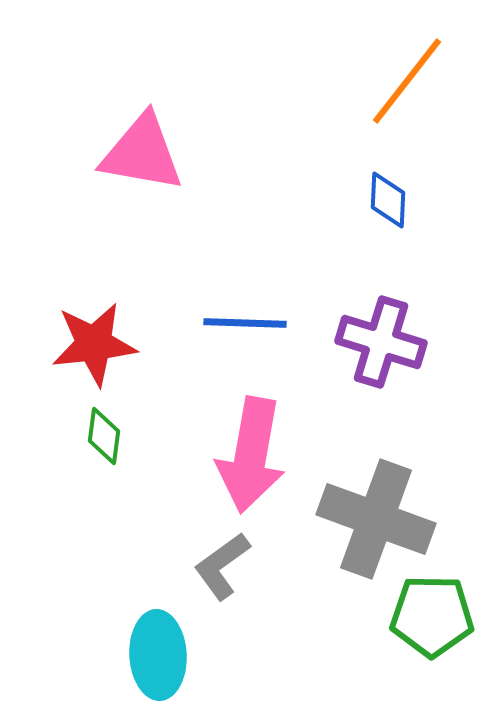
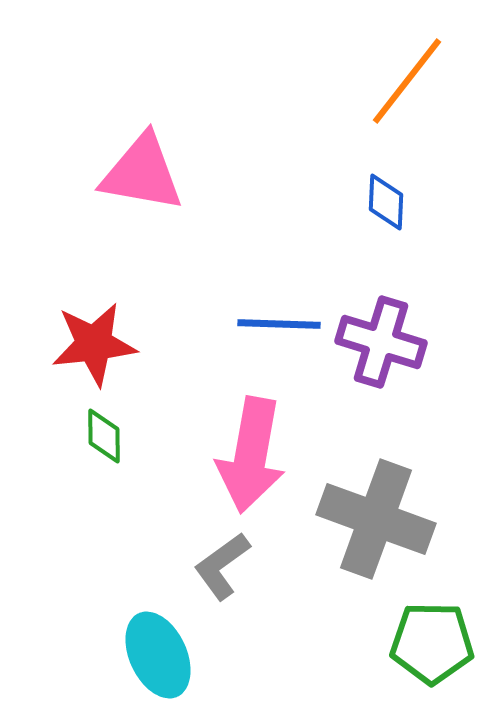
pink triangle: moved 20 px down
blue diamond: moved 2 px left, 2 px down
blue line: moved 34 px right, 1 px down
green diamond: rotated 8 degrees counterclockwise
green pentagon: moved 27 px down
cyan ellipse: rotated 22 degrees counterclockwise
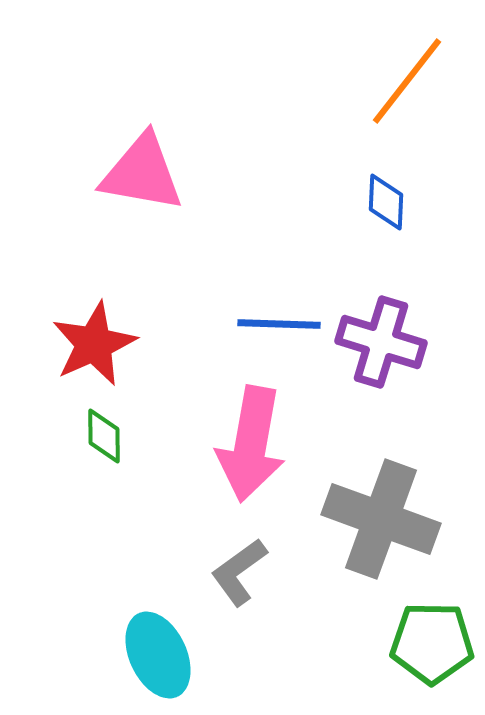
red star: rotated 18 degrees counterclockwise
pink arrow: moved 11 px up
gray cross: moved 5 px right
gray L-shape: moved 17 px right, 6 px down
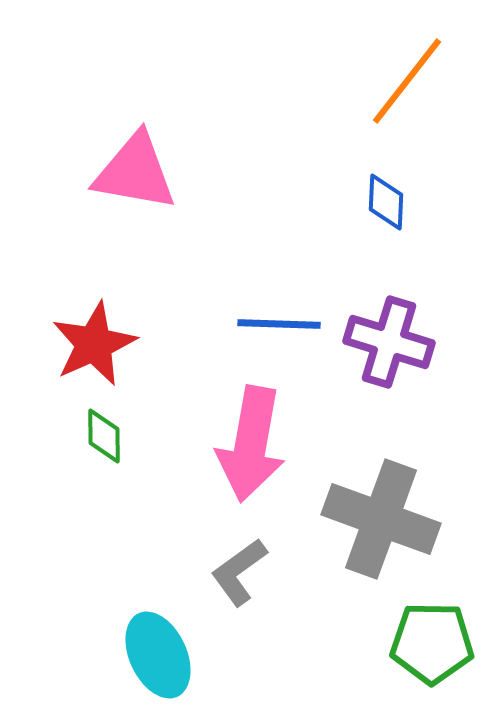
pink triangle: moved 7 px left, 1 px up
purple cross: moved 8 px right
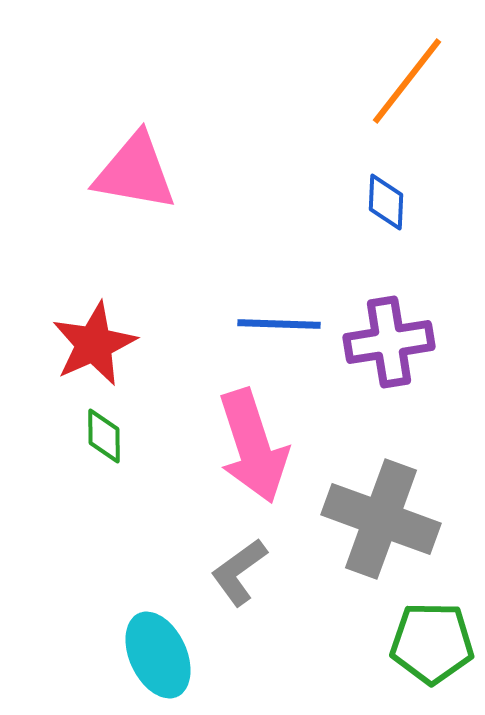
purple cross: rotated 26 degrees counterclockwise
pink arrow: moved 2 px right, 2 px down; rotated 28 degrees counterclockwise
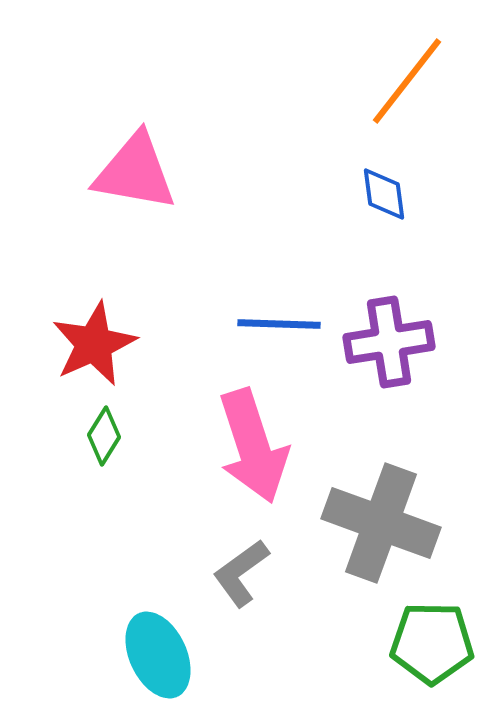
blue diamond: moved 2 px left, 8 px up; rotated 10 degrees counterclockwise
green diamond: rotated 32 degrees clockwise
gray cross: moved 4 px down
gray L-shape: moved 2 px right, 1 px down
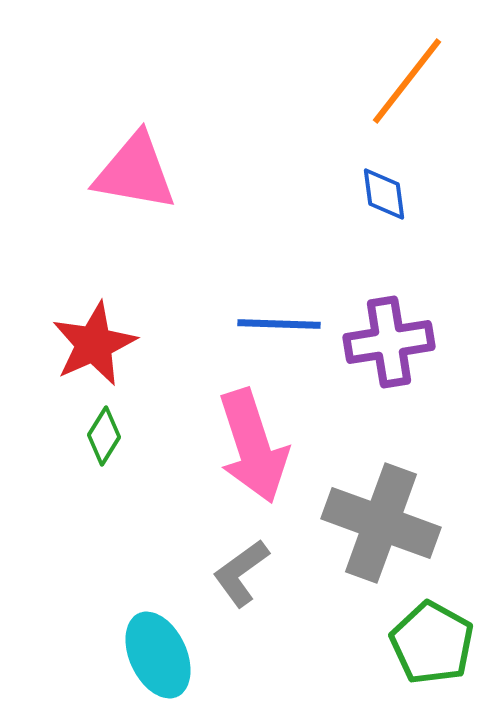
green pentagon: rotated 28 degrees clockwise
